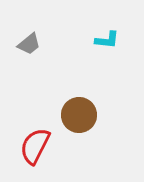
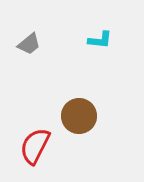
cyan L-shape: moved 7 px left
brown circle: moved 1 px down
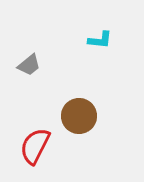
gray trapezoid: moved 21 px down
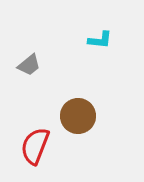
brown circle: moved 1 px left
red semicircle: rotated 6 degrees counterclockwise
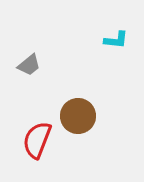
cyan L-shape: moved 16 px right
red semicircle: moved 2 px right, 6 px up
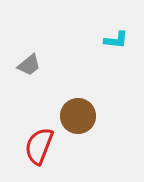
red semicircle: moved 2 px right, 6 px down
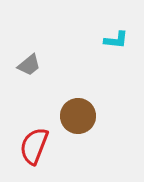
red semicircle: moved 5 px left
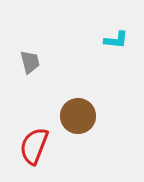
gray trapezoid: moved 1 px right, 3 px up; rotated 65 degrees counterclockwise
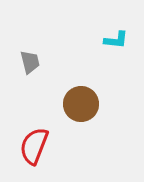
brown circle: moved 3 px right, 12 px up
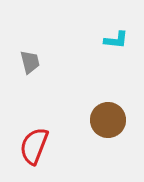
brown circle: moved 27 px right, 16 px down
